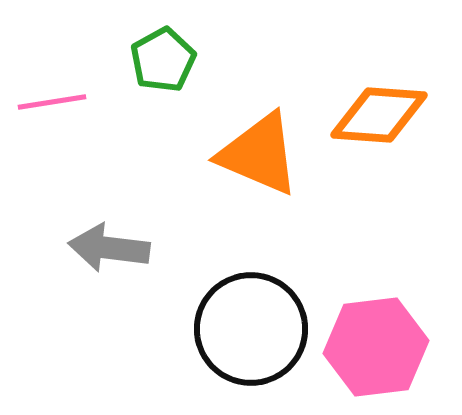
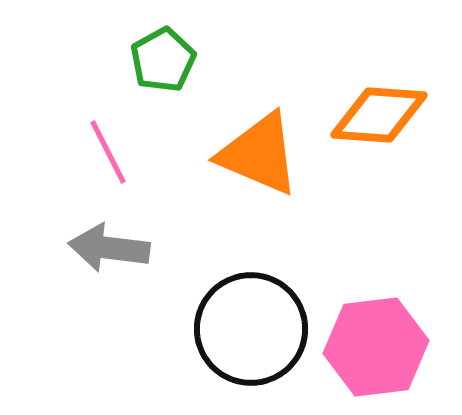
pink line: moved 56 px right, 50 px down; rotated 72 degrees clockwise
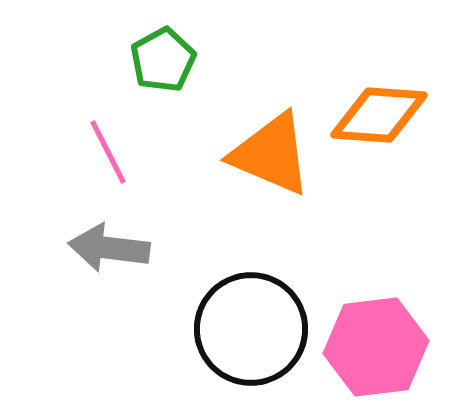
orange triangle: moved 12 px right
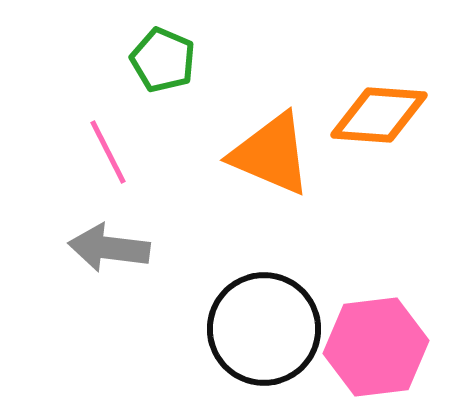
green pentagon: rotated 20 degrees counterclockwise
black circle: moved 13 px right
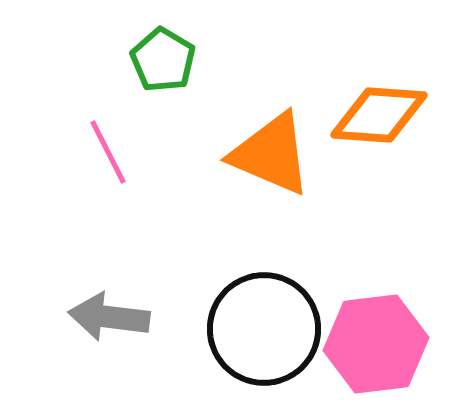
green pentagon: rotated 8 degrees clockwise
gray arrow: moved 69 px down
pink hexagon: moved 3 px up
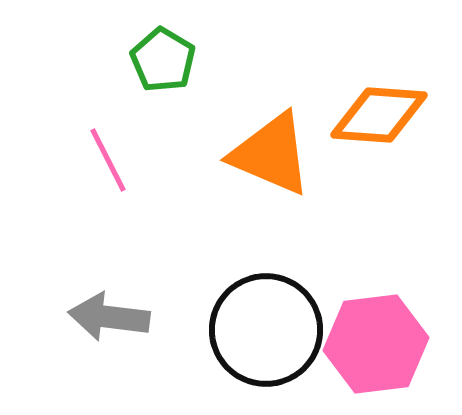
pink line: moved 8 px down
black circle: moved 2 px right, 1 px down
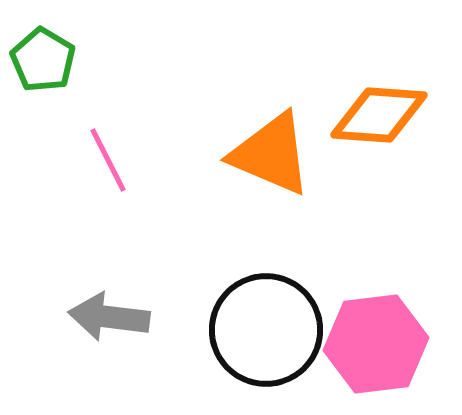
green pentagon: moved 120 px left
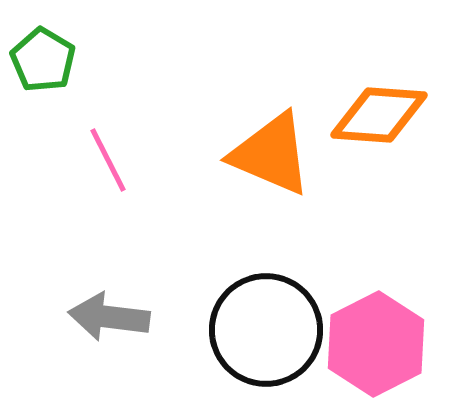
pink hexagon: rotated 20 degrees counterclockwise
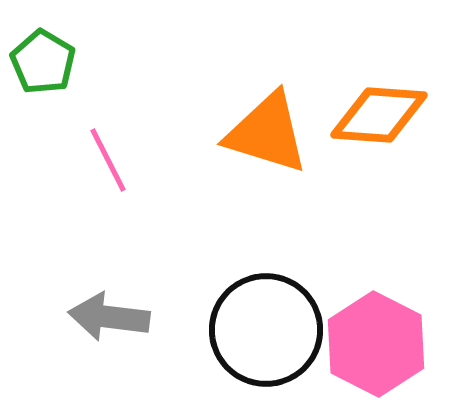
green pentagon: moved 2 px down
orange triangle: moved 4 px left, 21 px up; rotated 6 degrees counterclockwise
pink hexagon: rotated 6 degrees counterclockwise
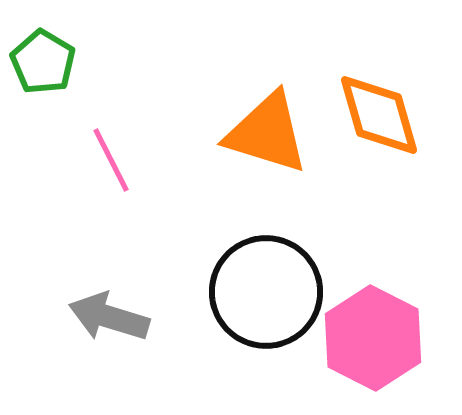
orange diamond: rotated 70 degrees clockwise
pink line: moved 3 px right
gray arrow: rotated 10 degrees clockwise
black circle: moved 38 px up
pink hexagon: moved 3 px left, 6 px up
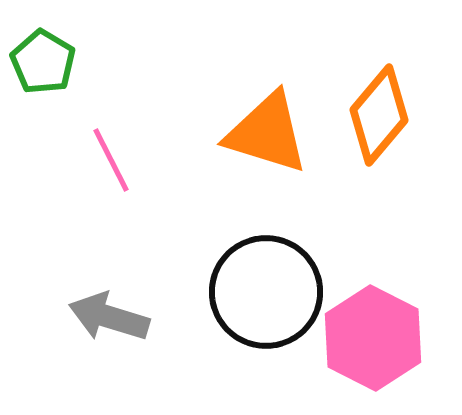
orange diamond: rotated 56 degrees clockwise
